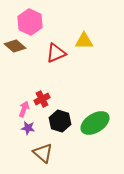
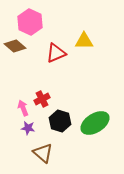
pink arrow: moved 1 px left, 1 px up; rotated 42 degrees counterclockwise
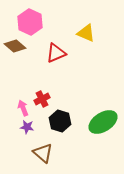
yellow triangle: moved 2 px right, 8 px up; rotated 24 degrees clockwise
green ellipse: moved 8 px right, 1 px up
purple star: moved 1 px left, 1 px up
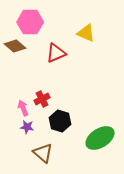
pink hexagon: rotated 25 degrees counterclockwise
green ellipse: moved 3 px left, 16 px down
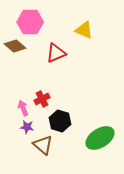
yellow triangle: moved 2 px left, 3 px up
brown triangle: moved 8 px up
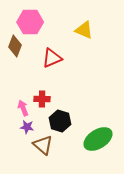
brown diamond: rotated 70 degrees clockwise
red triangle: moved 4 px left, 5 px down
red cross: rotated 28 degrees clockwise
green ellipse: moved 2 px left, 1 px down
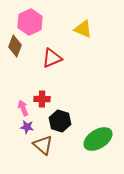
pink hexagon: rotated 25 degrees counterclockwise
yellow triangle: moved 1 px left, 1 px up
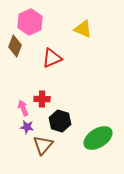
green ellipse: moved 1 px up
brown triangle: rotated 30 degrees clockwise
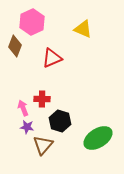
pink hexagon: moved 2 px right
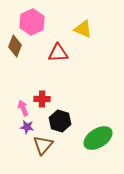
red triangle: moved 6 px right, 5 px up; rotated 20 degrees clockwise
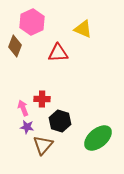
green ellipse: rotated 8 degrees counterclockwise
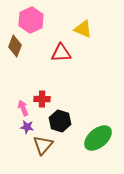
pink hexagon: moved 1 px left, 2 px up
red triangle: moved 3 px right
